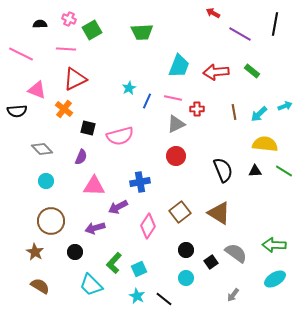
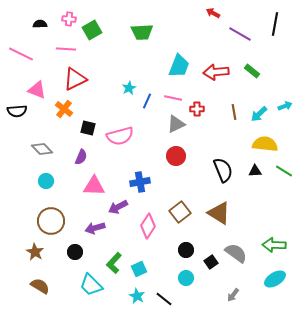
pink cross at (69, 19): rotated 16 degrees counterclockwise
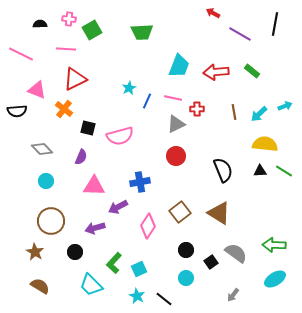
black triangle at (255, 171): moved 5 px right
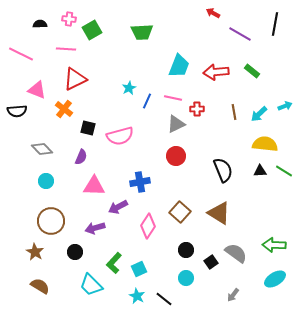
brown square at (180, 212): rotated 10 degrees counterclockwise
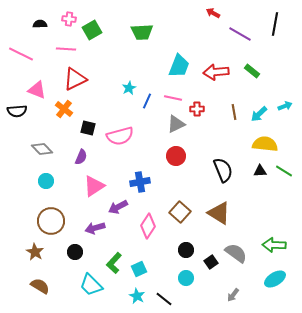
pink triangle at (94, 186): rotated 35 degrees counterclockwise
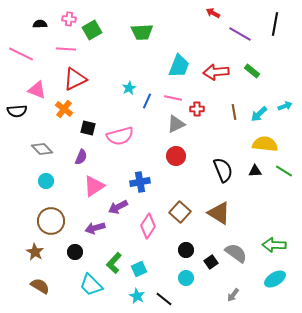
black triangle at (260, 171): moved 5 px left
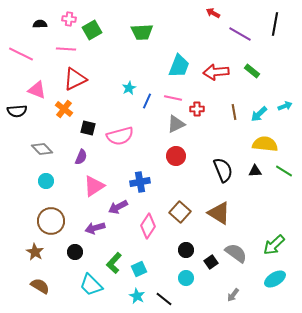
green arrow at (274, 245): rotated 45 degrees counterclockwise
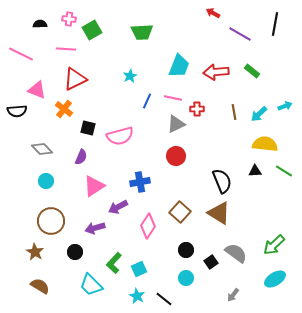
cyan star at (129, 88): moved 1 px right, 12 px up
black semicircle at (223, 170): moved 1 px left, 11 px down
